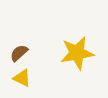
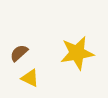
yellow triangle: moved 8 px right
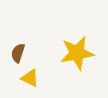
brown semicircle: moved 1 px left; rotated 30 degrees counterclockwise
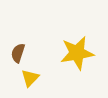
yellow triangle: rotated 48 degrees clockwise
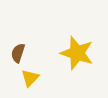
yellow star: rotated 28 degrees clockwise
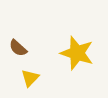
brown semicircle: moved 5 px up; rotated 66 degrees counterclockwise
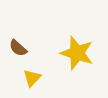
yellow triangle: moved 2 px right
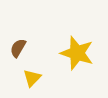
brown semicircle: rotated 78 degrees clockwise
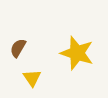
yellow triangle: rotated 18 degrees counterclockwise
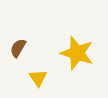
yellow triangle: moved 6 px right
